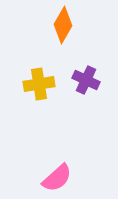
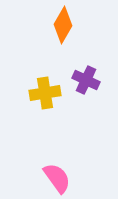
yellow cross: moved 6 px right, 9 px down
pink semicircle: rotated 84 degrees counterclockwise
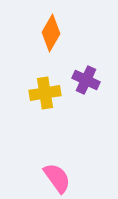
orange diamond: moved 12 px left, 8 px down
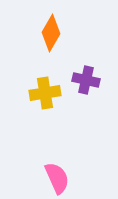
purple cross: rotated 12 degrees counterclockwise
pink semicircle: rotated 12 degrees clockwise
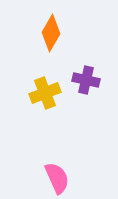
yellow cross: rotated 12 degrees counterclockwise
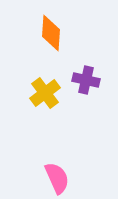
orange diamond: rotated 27 degrees counterclockwise
yellow cross: rotated 16 degrees counterclockwise
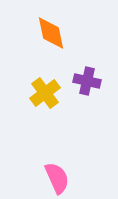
orange diamond: rotated 15 degrees counterclockwise
purple cross: moved 1 px right, 1 px down
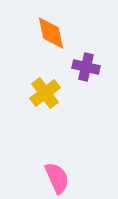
purple cross: moved 1 px left, 14 px up
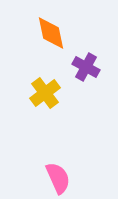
purple cross: rotated 16 degrees clockwise
pink semicircle: moved 1 px right
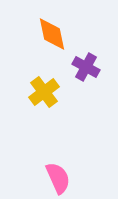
orange diamond: moved 1 px right, 1 px down
yellow cross: moved 1 px left, 1 px up
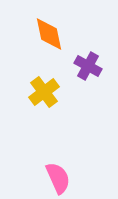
orange diamond: moved 3 px left
purple cross: moved 2 px right, 1 px up
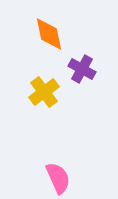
purple cross: moved 6 px left, 3 px down
